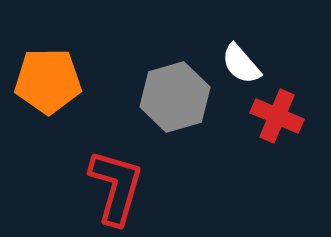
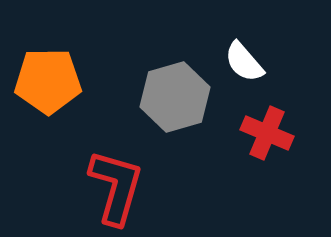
white semicircle: moved 3 px right, 2 px up
red cross: moved 10 px left, 17 px down
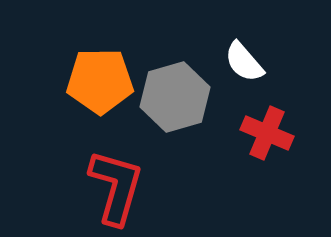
orange pentagon: moved 52 px right
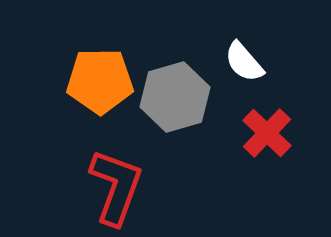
red cross: rotated 21 degrees clockwise
red L-shape: rotated 4 degrees clockwise
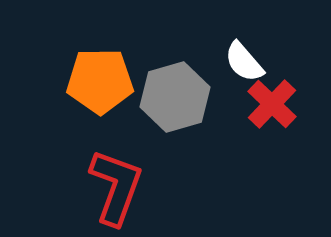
red cross: moved 5 px right, 29 px up
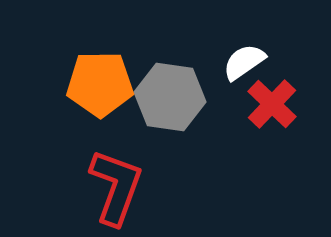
white semicircle: rotated 96 degrees clockwise
orange pentagon: moved 3 px down
gray hexagon: moved 5 px left; rotated 24 degrees clockwise
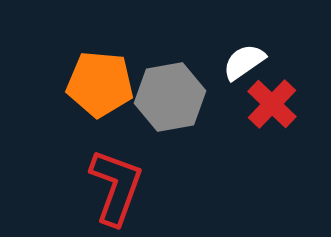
orange pentagon: rotated 6 degrees clockwise
gray hexagon: rotated 18 degrees counterclockwise
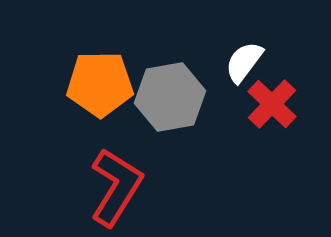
white semicircle: rotated 18 degrees counterclockwise
orange pentagon: rotated 6 degrees counterclockwise
red L-shape: rotated 12 degrees clockwise
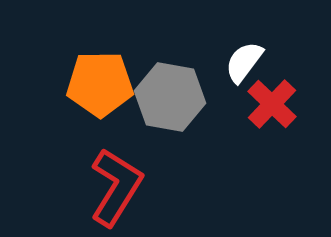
gray hexagon: rotated 20 degrees clockwise
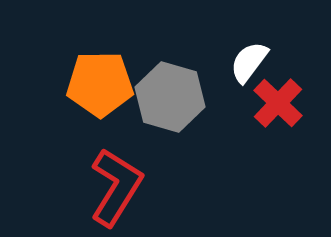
white semicircle: moved 5 px right
gray hexagon: rotated 6 degrees clockwise
red cross: moved 6 px right, 1 px up
